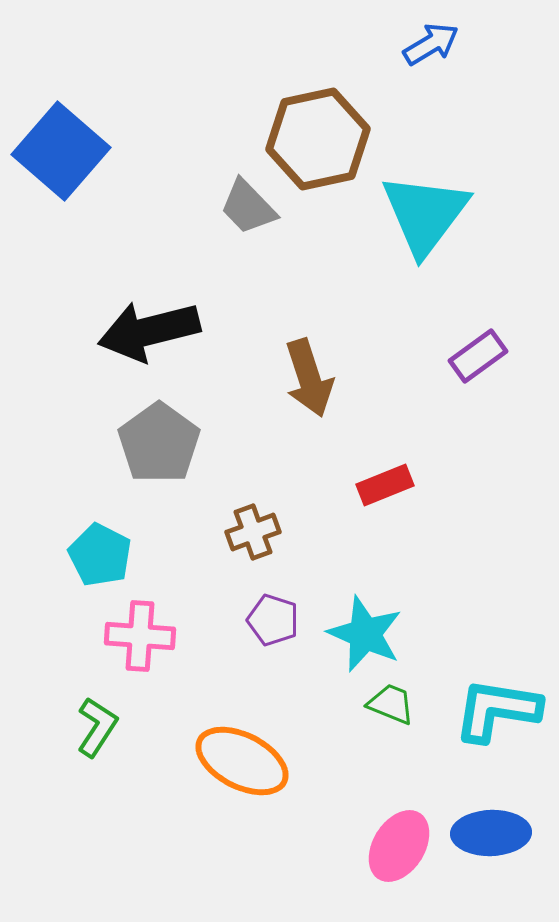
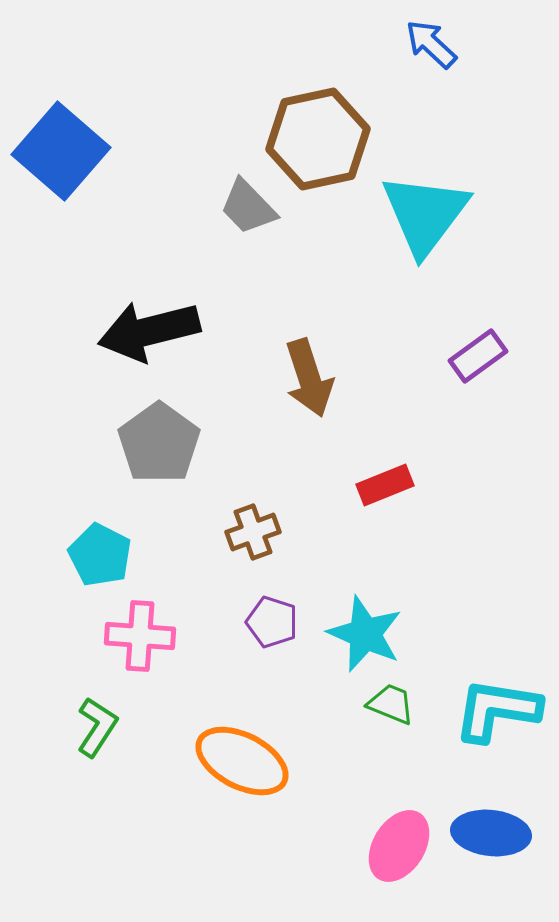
blue arrow: rotated 106 degrees counterclockwise
purple pentagon: moved 1 px left, 2 px down
blue ellipse: rotated 8 degrees clockwise
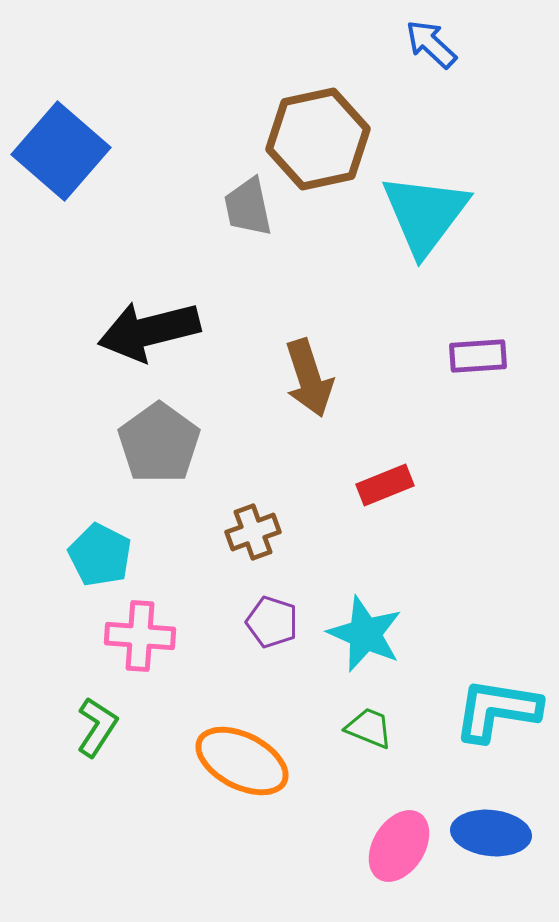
gray trapezoid: rotated 32 degrees clockwise
purple rectangle: rotated 32 degrees clockwise
green trapezoid: moved 22 px left, 24 px down
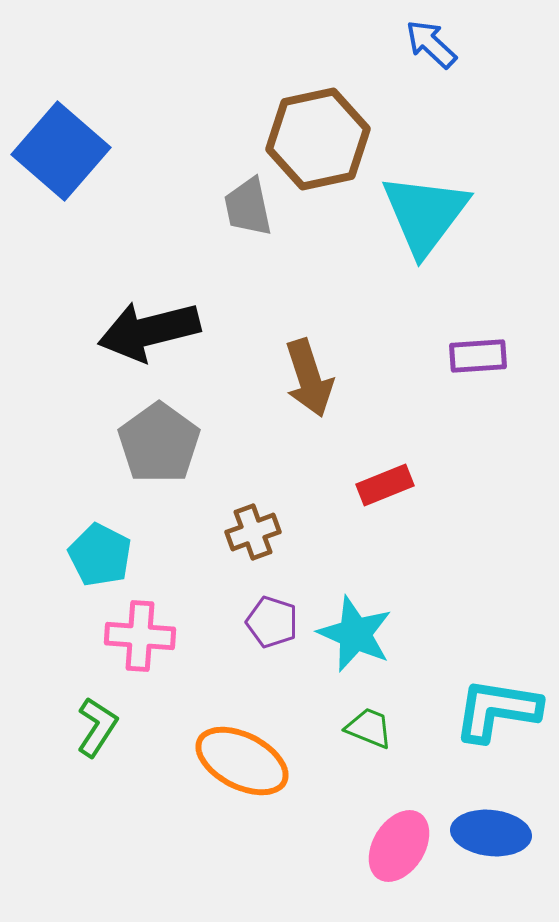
cyan star: moved 10 px left
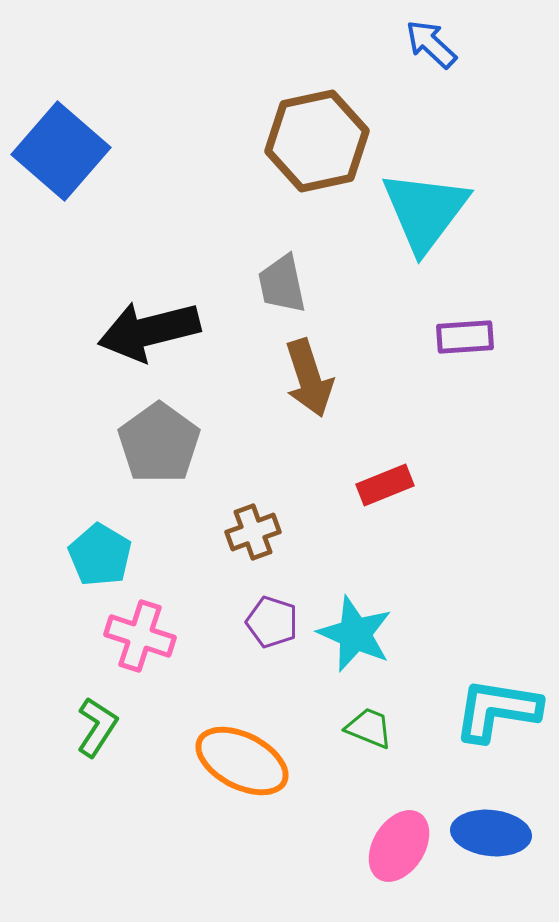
brown hexagon: moved 1 px left, 2 px down
gray trapezoid: moved 34 px right, 77 px down
cyan triangle: moved 3 px up
purple rectangle: moved 13 px left, 19 px up
cyan pentagon: rotated 4 degrees clockwise
pink cross: rotated 14 degrees clockwise
